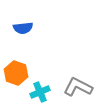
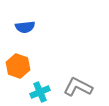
blue semicircle: moved 2 px right, 1 px up
orange hexagon: moved 2 px right, 7 px up
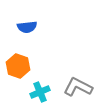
blue semicircle: moved 2 px right
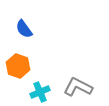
blue semicircle: moved 3 px left, 2 px down; rotated 60 degrees clockwise
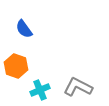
orange hexagon: moved 2 px left
cyan cross: moved 2 px up
